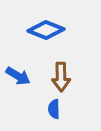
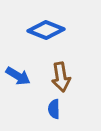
brown arrow: rotated 8 degrees counterclockwise
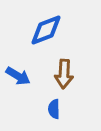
blue diamond: rotated 42 degrees counterclockwise
brown arrow: moved 3 px right, 3 px up; rotated 12 degrees clockwise
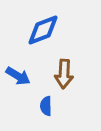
blue diamond: moved 3 px left
blue semicircle: moved 8 px left, 3 px up
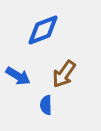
brown arrow: rotated 32 degrees clockwise
blue semicircle: moved 1 px up
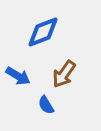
blue diamond: moved 2 px down
blue semicircle: rotated 30 degrees counterclockwise
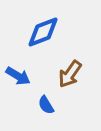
brown arrow: moved 6 px right
